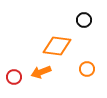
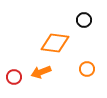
orange diamond: moved 2 px left, 3 px up
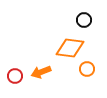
orange diamond: moved 15 px right, 5 px down
red circle: moved 1 px right, 1 px up
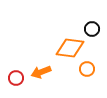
black circle: moved 8 px right, 9 px down
red circle: moved 1 px right, 2 px down
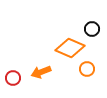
orange diamond: rotated 16 degrees clockwise
red circle: moved 3 px left
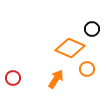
orange arrow: moved 15 px right, 7 px down; rotated 144 degrees clockwise
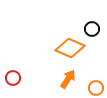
orange circle: moved 9 px right, 19 px down
orange arrow: moved 12 px right
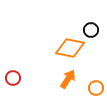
black circle: moved 1 px left, 1 px down
orange diamond: rotated 12 degrees counterclockwise
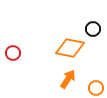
black circle: moved 2 px right, 1 px up
red circle: moved 25 px up
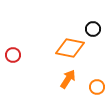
red circle: moved 2 px down
orange circle: moved 1 px right, 1 px up
